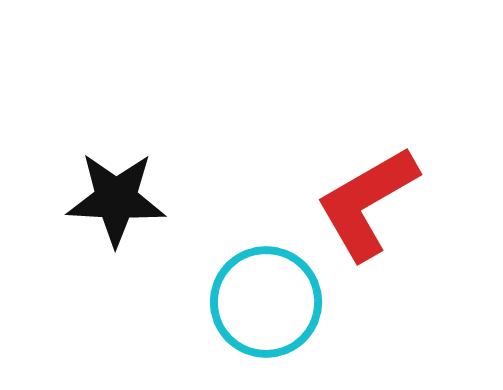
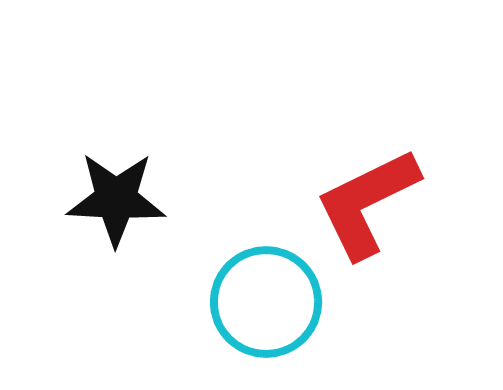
red L-shape: rotated 4 degrees clockwise
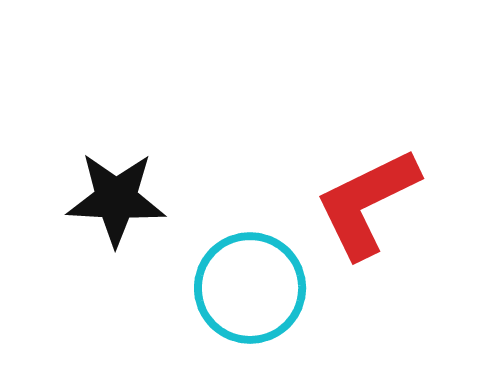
cyan circle: moved 16 px left, 14 px up
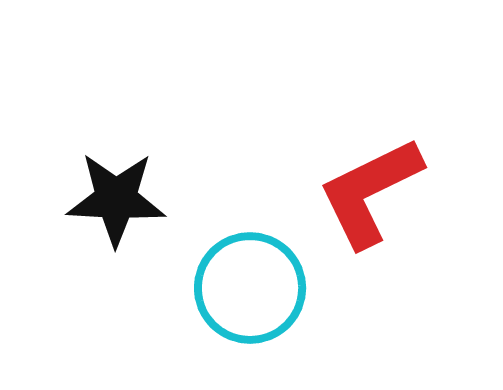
red L-shape: moved 3 px right, 11 px up
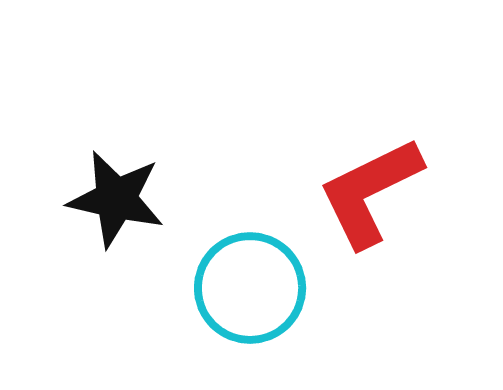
black star: rotated 10 degrees clockwise
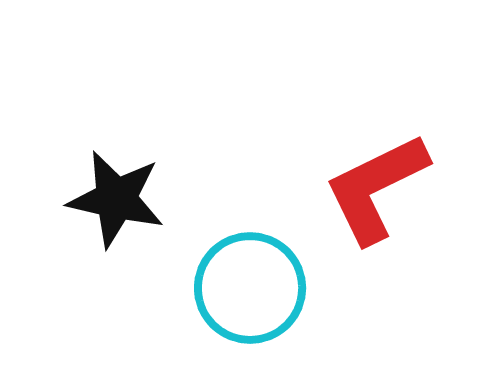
red L-shape: moved 6 px right, 4 px up
